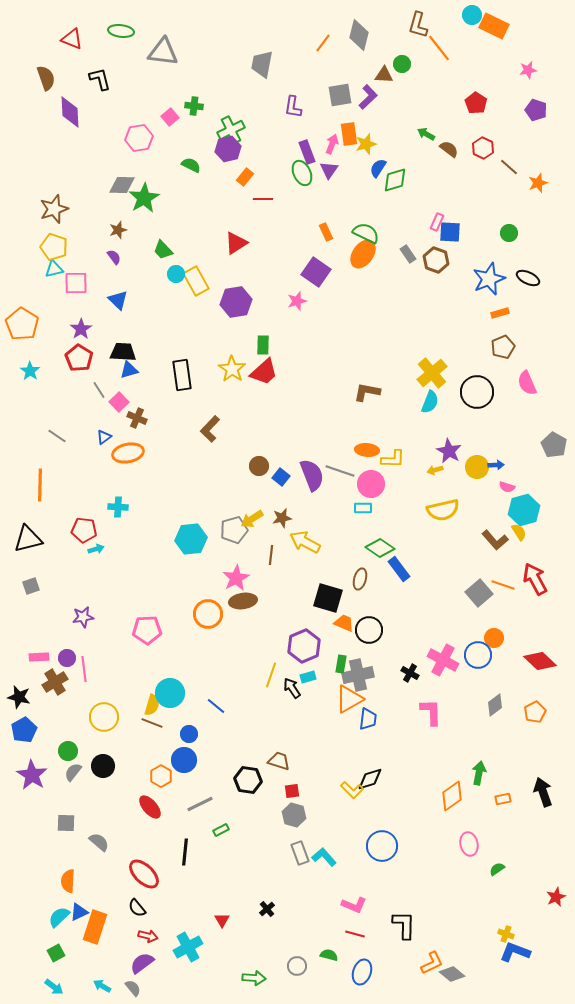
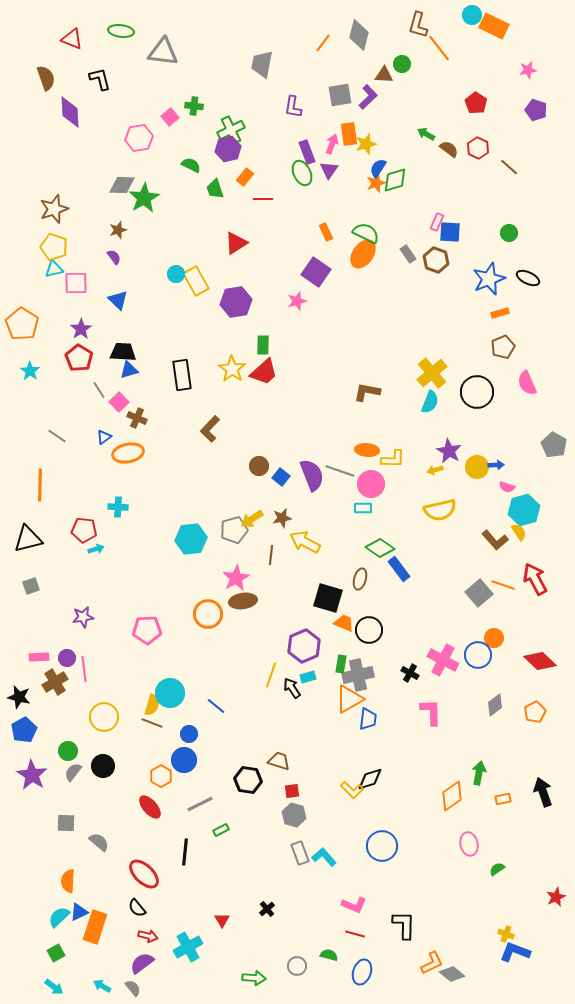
red hexagon at (483, 148): moved 5 px left
orange star at (538, 183): moved 162 px left
green trapezoid at (163, 250): moved 52 px right, 61 px up; rotated 25 degrees clockwise
yellow semicircle at (443, 510): moved 3 px left
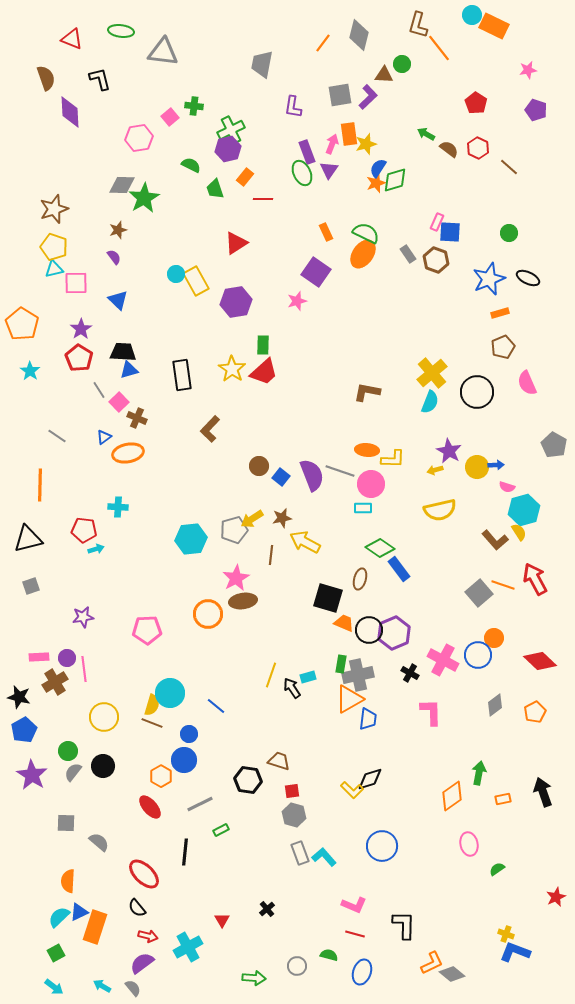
purple hexagon at (304, 646): moved 90 px right, 13 px up
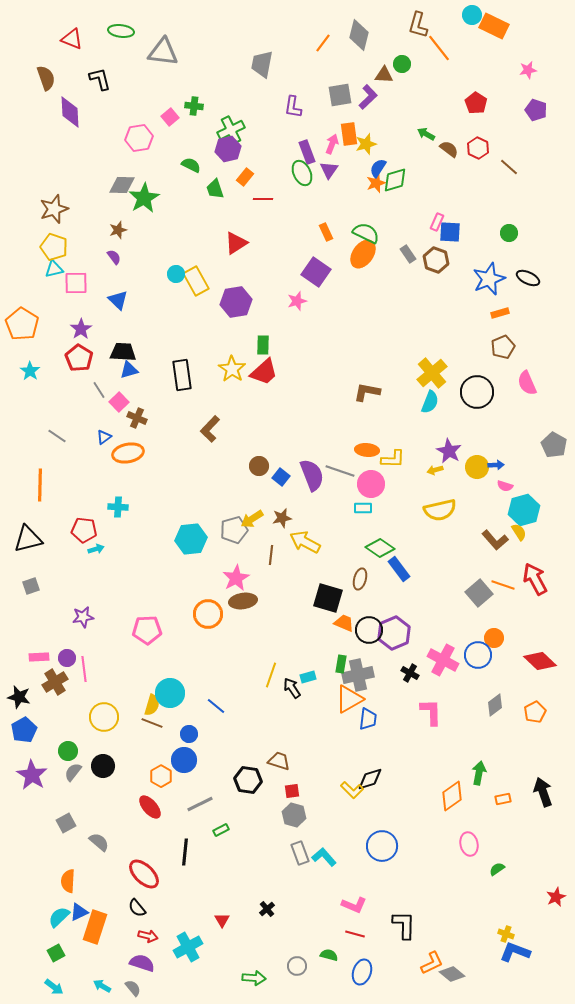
pink semicircle at (507, 487): moved 2 px left, 1 px up
gray square at (66, 823): rotated 30 degrees counterclockwise
purple semicircle at (142, 963): rotated 55 degrees clockwise
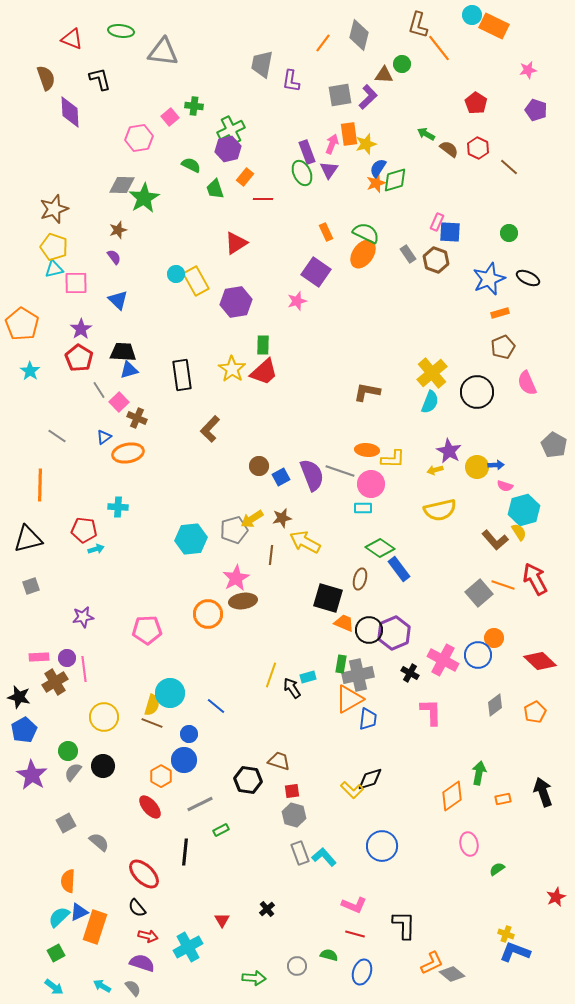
purple L-shape at (293, 107): moved 2 px left, 26 px up
blue square at (281, 477): rotated 24 degrees clockwise
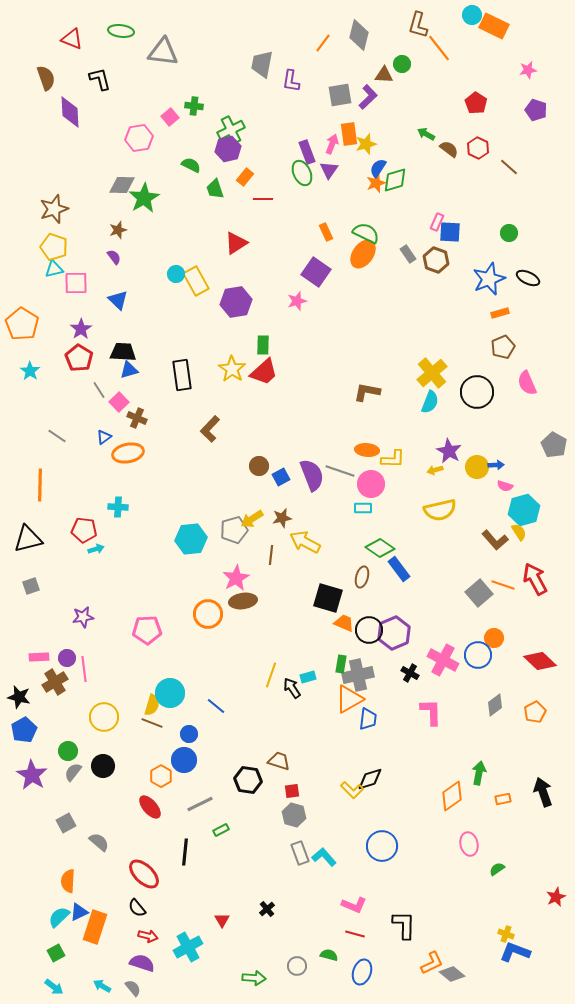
brown ellipse at (360, 579): moved 2 px right, 2 px up
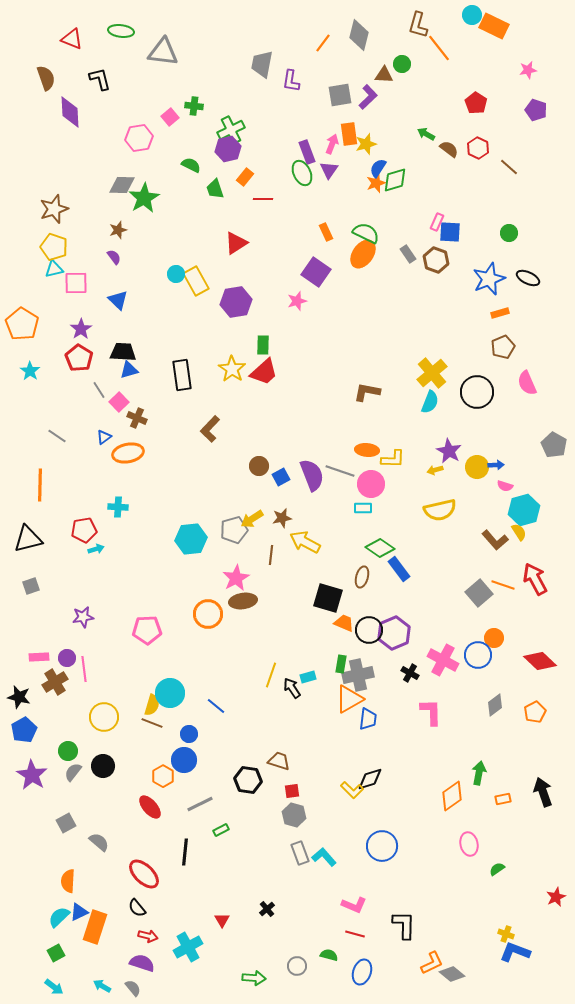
red pentagon at (84, 530): rotated 15 degrees counterclockwise
orange hexagon at (161, 776): moved 2 px right
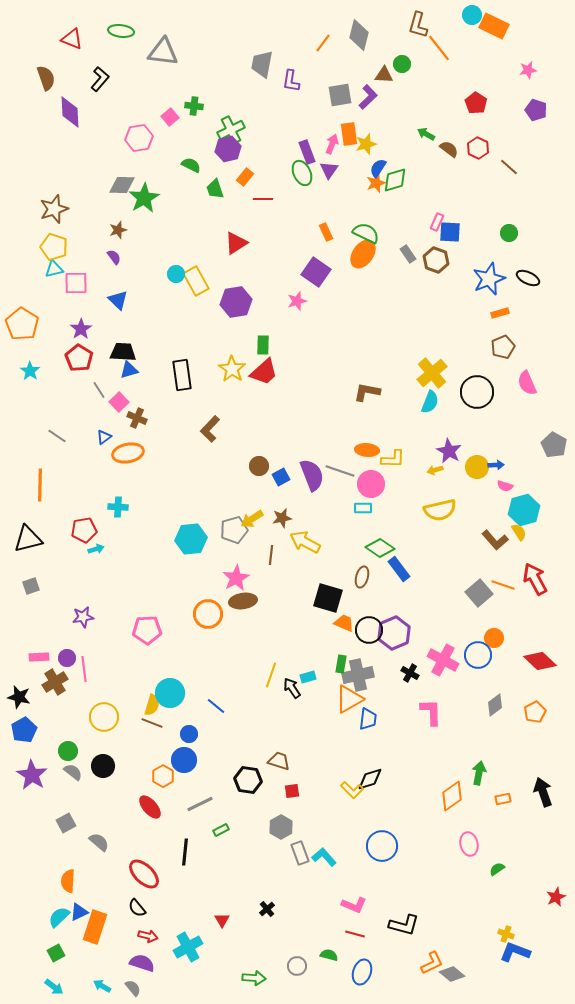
black L-shape at (100, 79): rotated 55 degrees clockwise
gray semicircle at (73, 772): rotated 90 degrees clockwise
gray hexagon at (294, 815): moved 13 px left, 12 px down; rotated 15 degrees clockwise
black L-shape at (404, 925): rotated 104 degrees clockwise
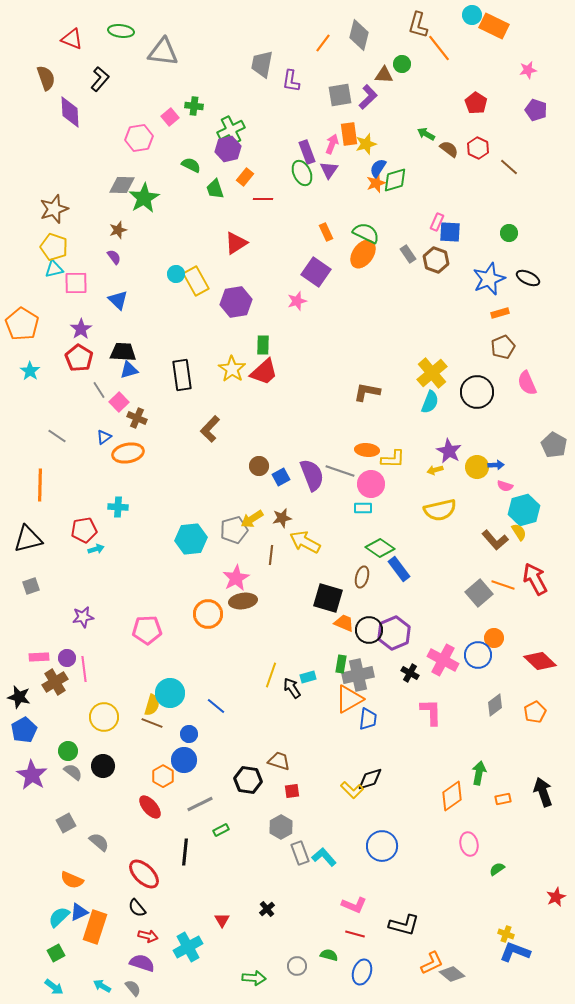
orange semicircle at (68, 881): moved 4 px right, 1 px up; rotated 70 degrees counterclockwise
